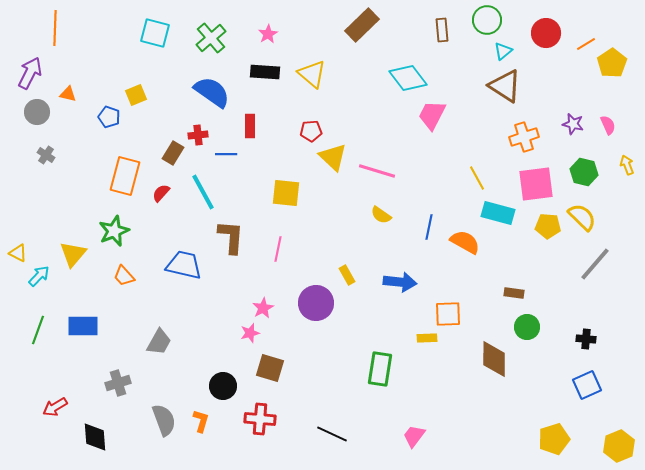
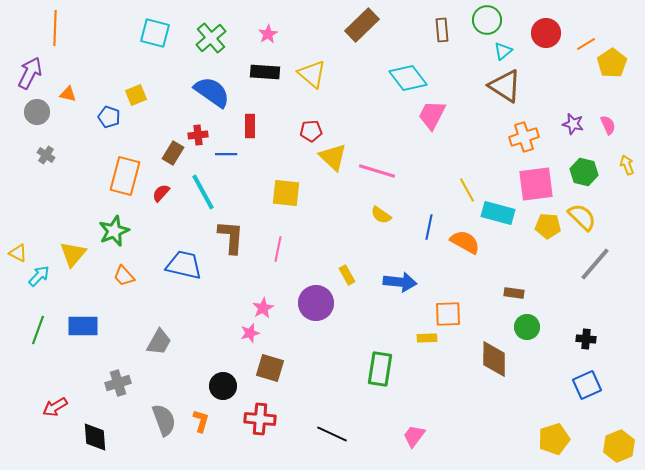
yellow line at (477, 178): moved 10 px left, 12 px down
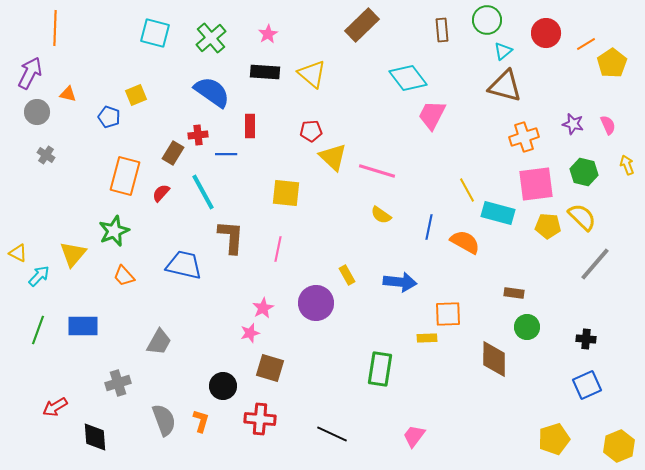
brown triangle at (505, 86): rotated 18 degrees counterclockwise
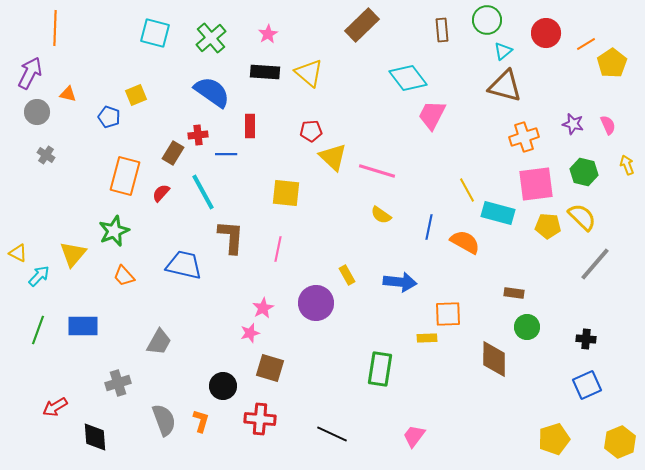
yellow triangle at (312, 74): moved 3 px left, 1 px up
yellow hexagon at (619, 446): moved 1 px right, 4 px up
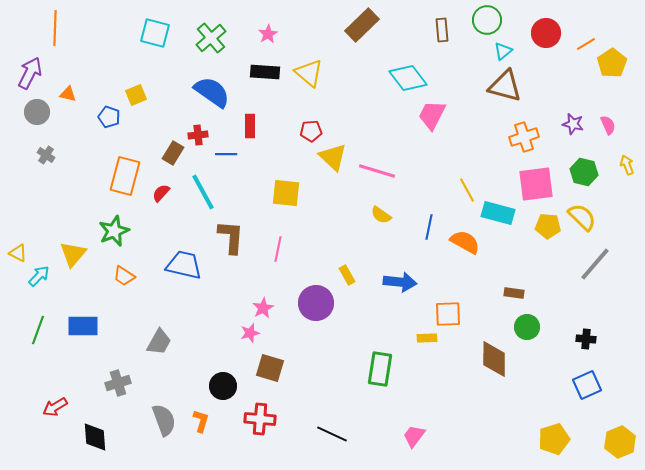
orange trapezoid at (124, 276): rotated 15 degrees counterclockwise
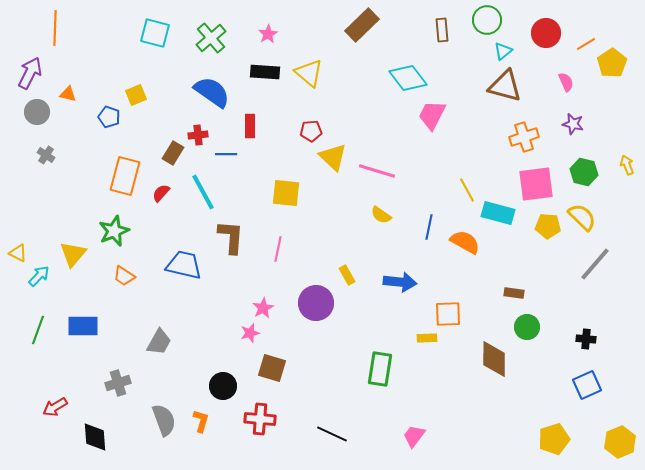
pink semicircle at (608, 125): moved 42 px left, 43 px up
brown square at (270, 368): moved 2 px right
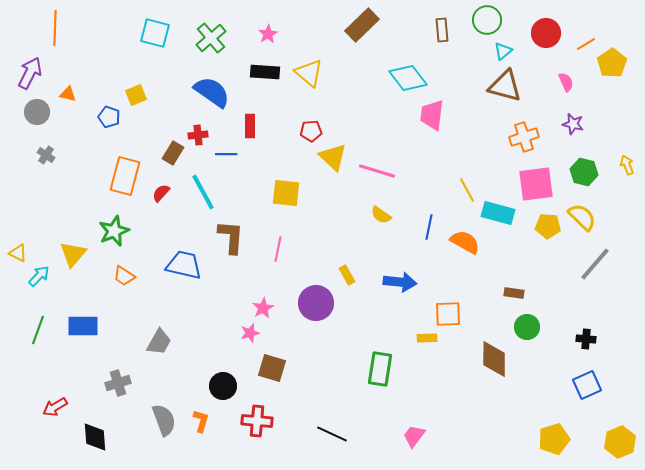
pink trapezoid at (432, 115): rotated 20 degrees counterclockwise
red cross at (260, 419): moved 3 px left, 2 px down
